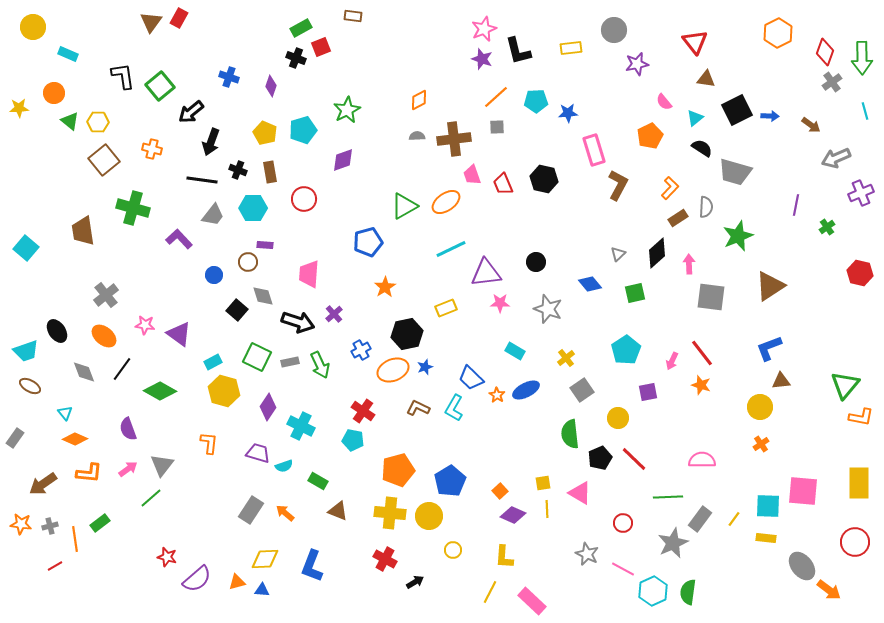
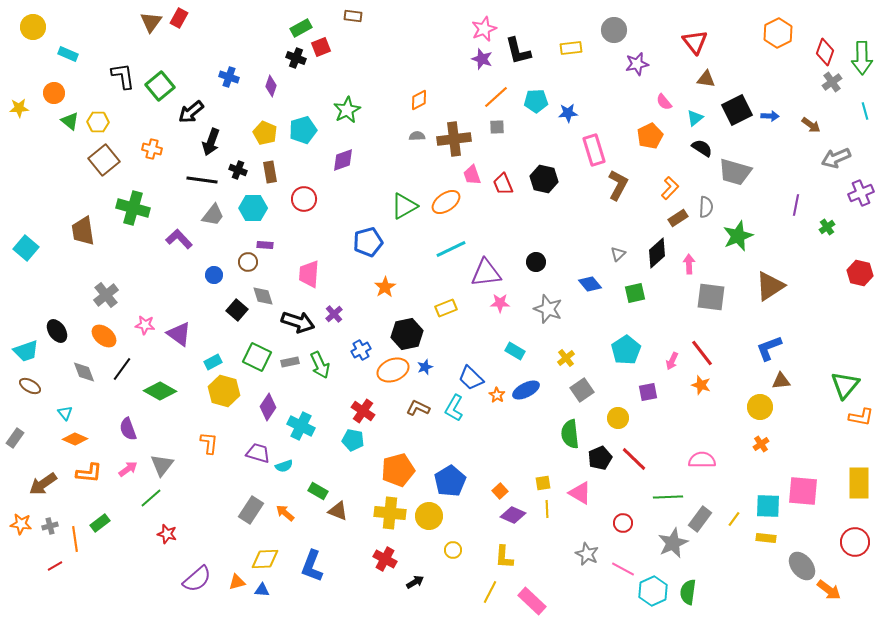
green rectangle at (318, 481): moved 10 px down
red star at (167, 557): moved 23 px up
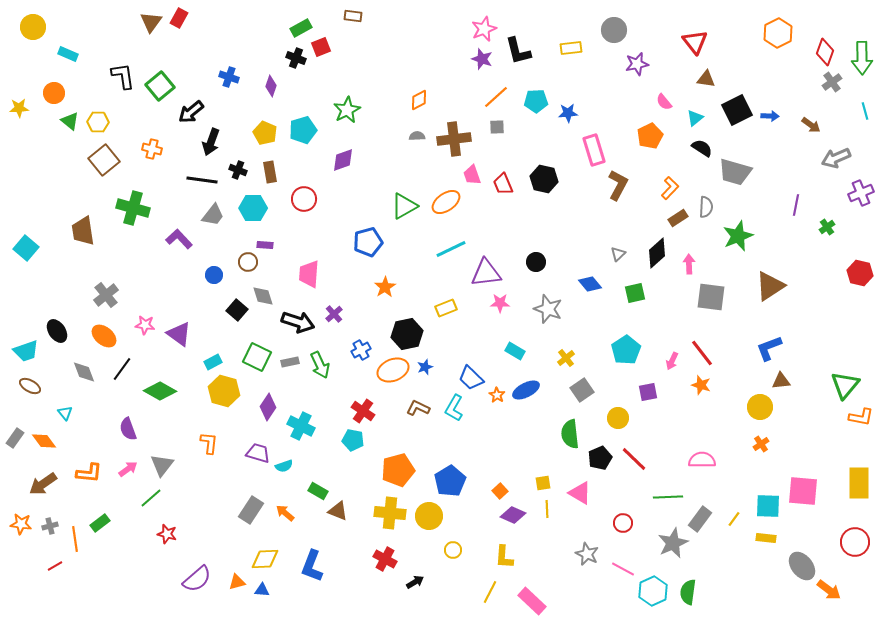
orange diamond at (75, 439): moved 31 px left, 2 px down; rotated 30 degrees clockwise
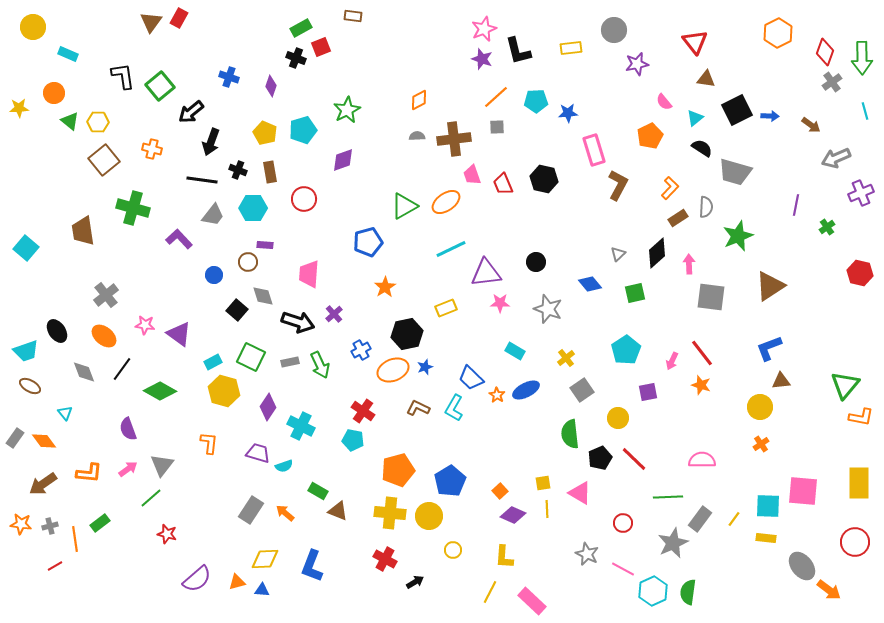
green square at (257, 357): moved 6 px left
